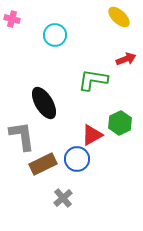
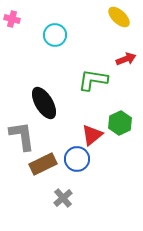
red triangle: rotated 10 degrees counterclockwise
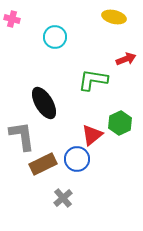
yellow ellipse: moved 5 px left; rotated 30 degrees counterclockwise
cyan circle: moved 2 px down
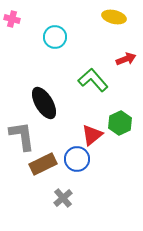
green L-shape: rotated 40 degrees clockwise
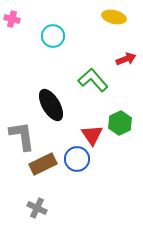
cyan circle: moved 2 px left, 1 px up
black ellipse: moved 7 px right, 2 px down
red triangle: rotated 25 degrees counterclockwise
gray cross: moved 26 px left, 10 px down; rotated 24 degrees counterclockwise
